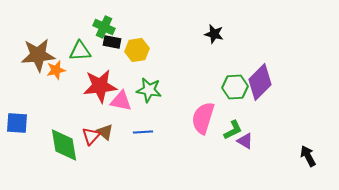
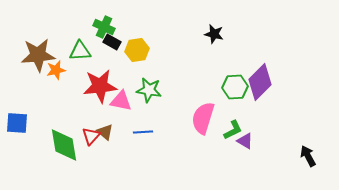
black rectangle: rotated 18 degrees clockwise
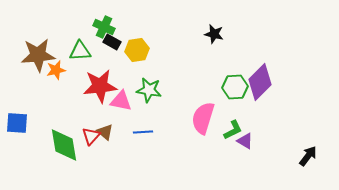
black arrow: rotated 65 degrees clockwise
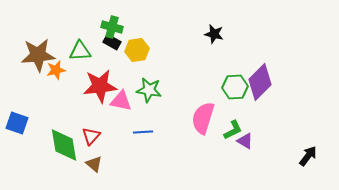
green cross: moved 8 px right; rotated 10 degrees counterclockwise
blue square: rotated 15 degrees clockwise
brown triangle: moved 11 px left, 32 px down
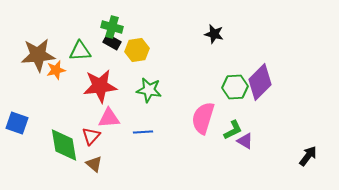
pink triangle: moved 12 px left, 17 px down; rotated 15 degrees counterclockwise
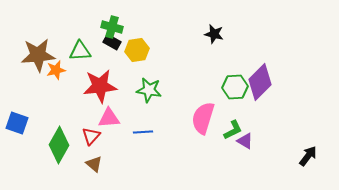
green diamond: moved 5 px left; rotated 39 degrees clockwise
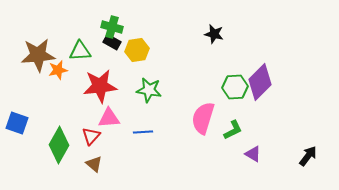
orange star: moved 2 px right
purple triangle: moved 8 px right, 13 px down
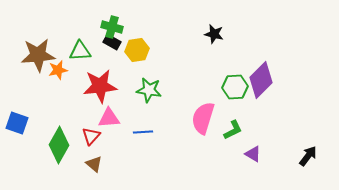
purple diamond: moved 1 px right, 2 px up
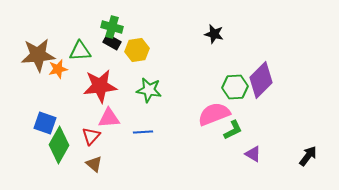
orange star: moved 1 px up
pink semicircle: moved 11 px right, 4 px up; rotated 52 degrees clockwise
blue square: moved 28 px right
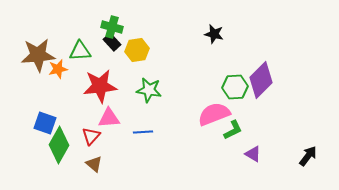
black rectangle: rotated 18 degrees clockwise
